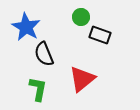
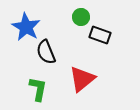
black semicircle: moved 2 px right, 2 px up
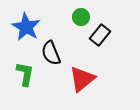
black rectangle: rotated 70 degrees counterclockwise
black semicircle: moved 5 px right, 1 px down
green L-shape: moved 13 px left, 15 px up
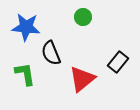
green circle: moved 2 px right
blue star: rotated 24 degrees counterclockwise
black rectangle: moved 18 px right, 27 px down
green L-shape: rotated 20 degrees counterclockwise
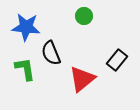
green circle: moved 1 px right, 1 px up
black rectangle: moved 1 px left, 2 px up
green L-shape: moved 5 px up
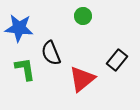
green circle: moved 1 px left
blue star: moved 7 px left, 1 px down
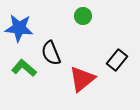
green L-shape: moved 1 px left, 1 px up; rotated 40 degrees counterclockwise
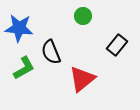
black semicircle: moved 1 px up
black rectangle: moved 15 px up
green L-shape: rotated 110 degrees clockwise
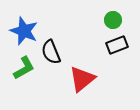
green circle: moved 30 px right, 4 px down
blue star: moved 5 px right, 3 px down; rotated 16 degrees clockwise
black rectangle: rotated 30 degrees clockwise
